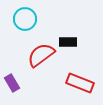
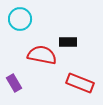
cyan circle: moved 5 px left
red semicircle: moved 1 px right; rotated 48 degrees clockwise
purple rectangle: moved 2 px right
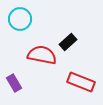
black rectangle: rotated 42 degrees counterclockwise
red rectangle: moved 1 px right, 1 px up
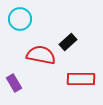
red semicircle: moved 1 px left
red rectangle: moved 3 px up; rotated 20 degrees counterclockwise
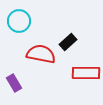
cyan circle: moved 1 px left, 2 px down
red semicircle: moved 1 px up
red rectangle: moved 5 px right, 6 px up
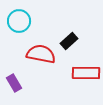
black rectangle: moved 1 px right, 1 px up
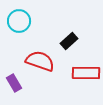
red semicircle: moved 1 px left, 7 px down; rotated 8 degrees clockwise
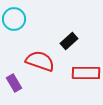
cyan circle: moved 5 px left, 2 px up
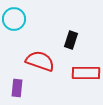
black rectangle: moved 2 px right, 1 px up; rotated 30 degrees counterclockwise
purple rectangle: moved 3 px right, 5 px down; rotated 36 degrees clockwise
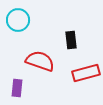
cyan circle: moved 4 px right, 1 px down
black rectangle: rotated 24 degrees counterclockwise
red rectangle: rotated 16 degrees counterclockwise
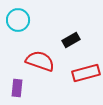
black rectangle: rotated 66 degrees clockwise
